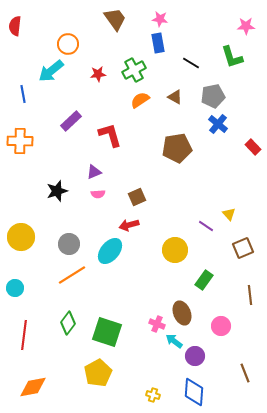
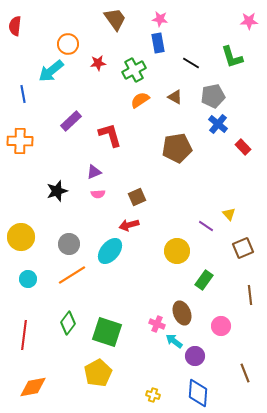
pink star at (246, 26): moved 3 px right, 5 px up
red star at (98, 74): moved 11 px up
red rectangle at (253, 147): moved 10 px left
yellow circle at (175, 250): moved 2 px right, 1 px down
cyan circle at (15, 288): moved 13 px right, 9 px up
blue diamond at (194, 392): moved 4 px right, 1 px down
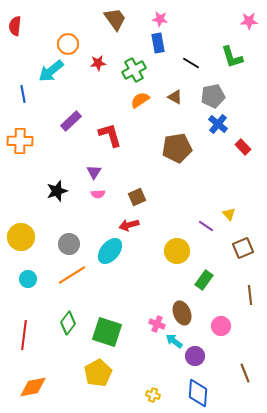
purple triangle at (94, 172): rotated 35 degrees counterclockwise
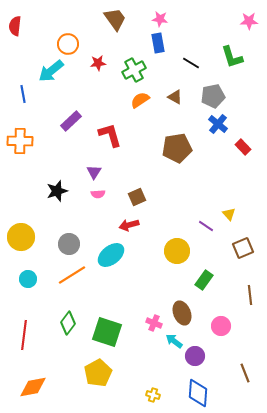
cyan ellipse at (110, 251): moved 1 px right, 4 px down; rotated 12 degrees clockwise
pink cross at (157, 324): moved 3 px left, 1 px up
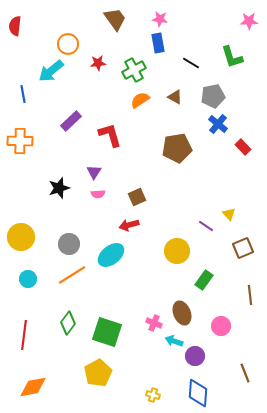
black star at (57, 191): moved 2 px right, 3 px up
cyan arrow at (174, 341): rotated 18 degrees counterclockwise
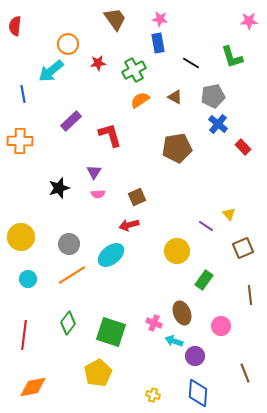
green square at (107, 332): moved 4 px right
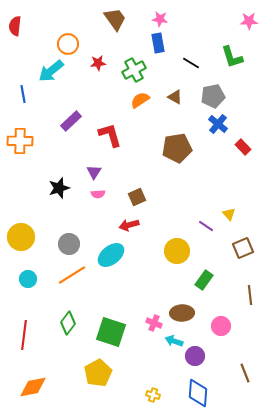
brown ellipse at (182, 313): rotated 70 degrees counterclockwise
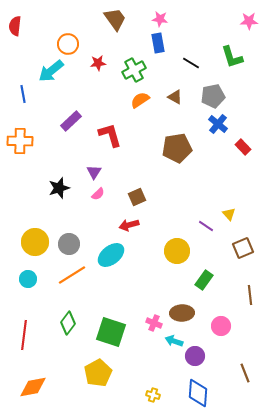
pink semicircle at (98, 194): rotated 40 degrees counterclockwise
yellow circle at (21, 237): moved 14 px right, 5 px down
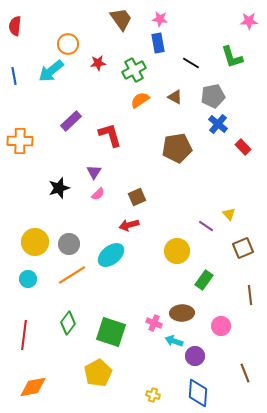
brown trapezoid at (115, 19): moved 6 px right
blue line at (23, 94): moved 9 px left, 18 px up
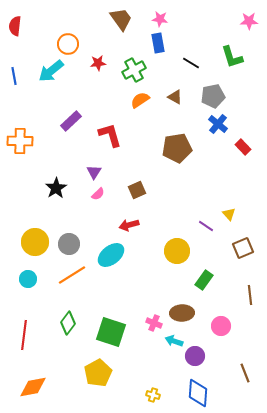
black star at (59, 188): moved 3 px left; rotated 15 degrees counterclockwise
brown square at (137, 197): moved 7 px up
